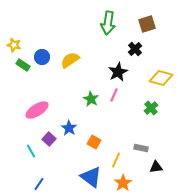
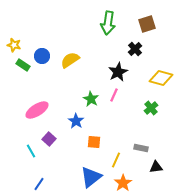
blue circle: moved 1 px up
blue star: moved 7 px right, 7 px up
orange square: rotated 24 degrees counterclockwise
blue triangle: rotated 45 degrees clockwise
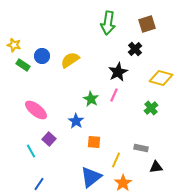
pink ellipse: moved 1 px left; rotated 70 degrees clockwise
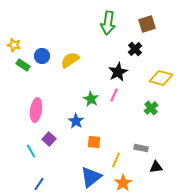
pink ellipse: rotated 60 degrees clockwise
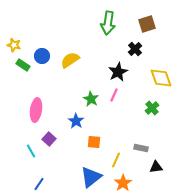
yellow diamond: rotated 55 degrees clockwise
green cross: moved 1 px right
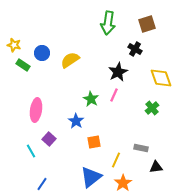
black cross: rotated 16 degrees counterclockwise
blue circle: moved 3 px up
orange square: rotated 16 degrees counterclockwise
blue line: moved 3 px right
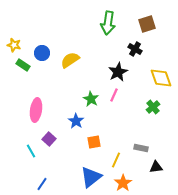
green cross: moved 1 px right, 1 px up
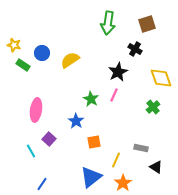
black triangle: rotated 40 degrees clockwise
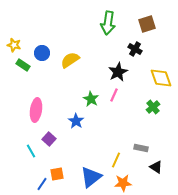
orange square: moved 37 px left, 32 px down
orange star: rotated 30 degrees clockwise
